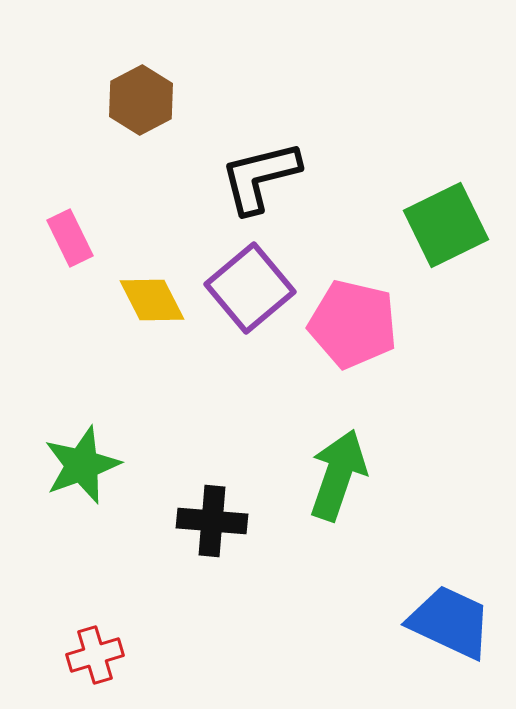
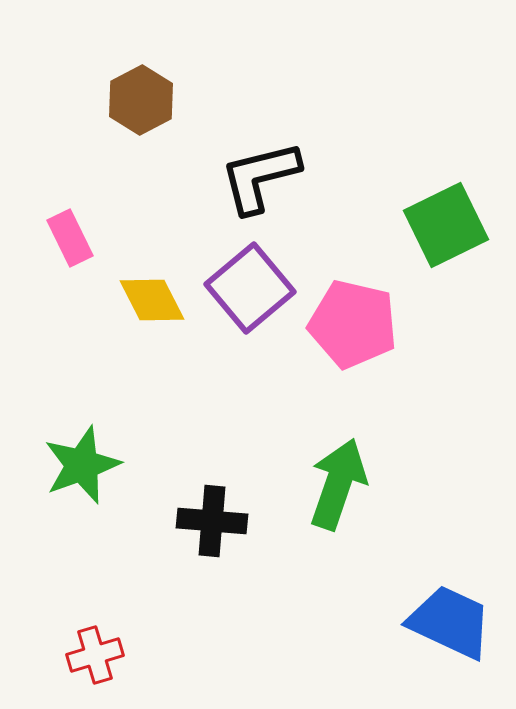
green arrow: moved 9 px down
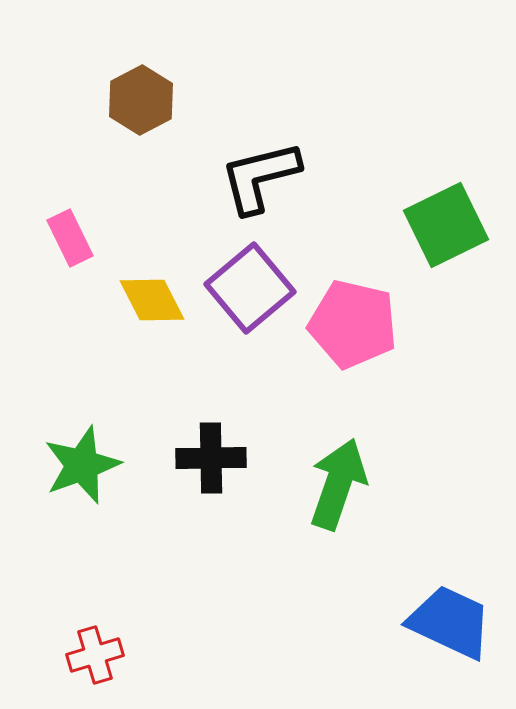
black cross: moved 1 px left, 63 px up; rotated 6 degrees counterclockwise
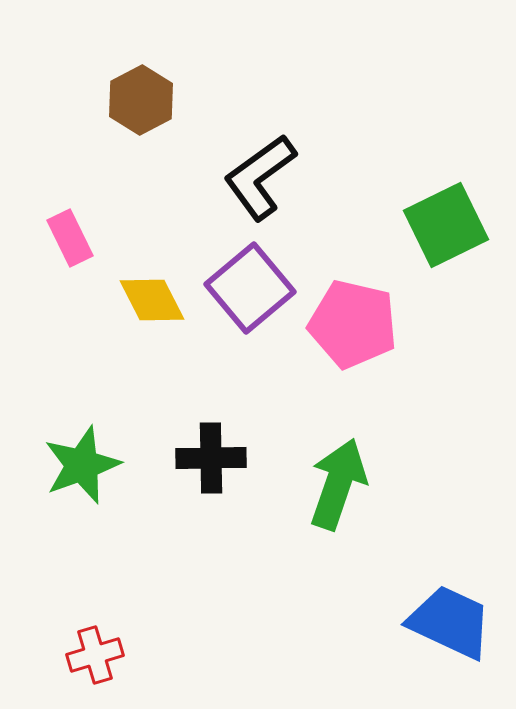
black L-shape: rotated 22 degrees counterclockwise
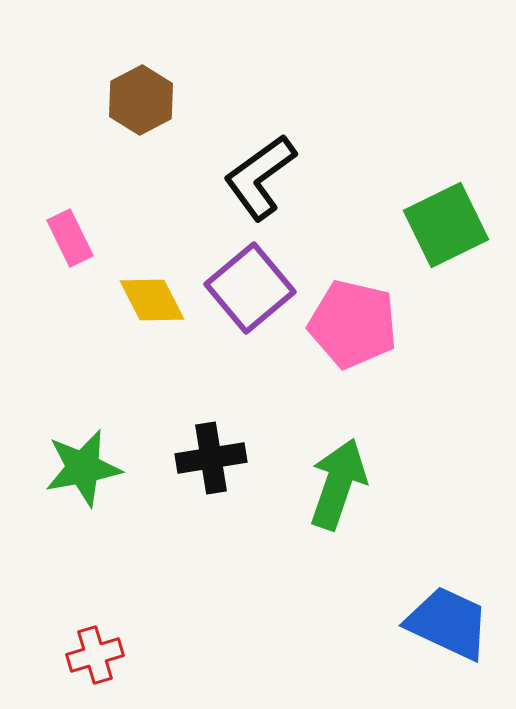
black cross: rotated 8 degrees counterclockwise
green star: moved 1 px right, 3 px down; rotated 10 degrees clockwise
blue trapezoid: moved 2 px left, 1 px down
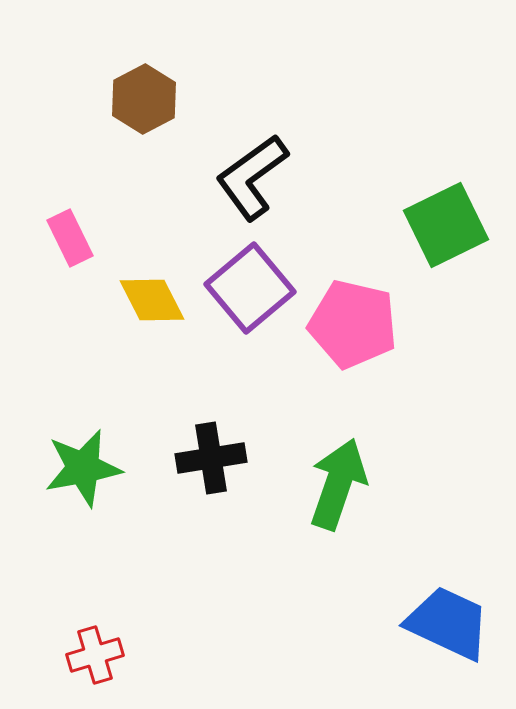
brown hexagon: moved 3 px right, 1 px up
black L-shape: moved 8 px left
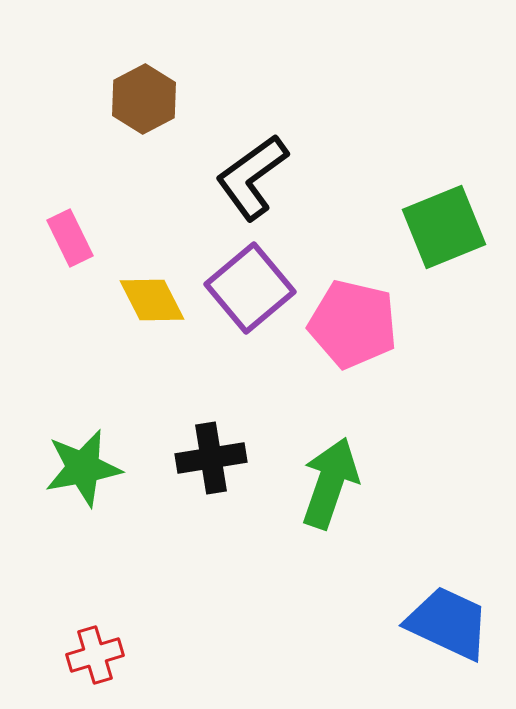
green square: moved 2 px left, 2 px down; rotated 4 degrees clockwise
green arrow: moved 8 px left, 1 px up
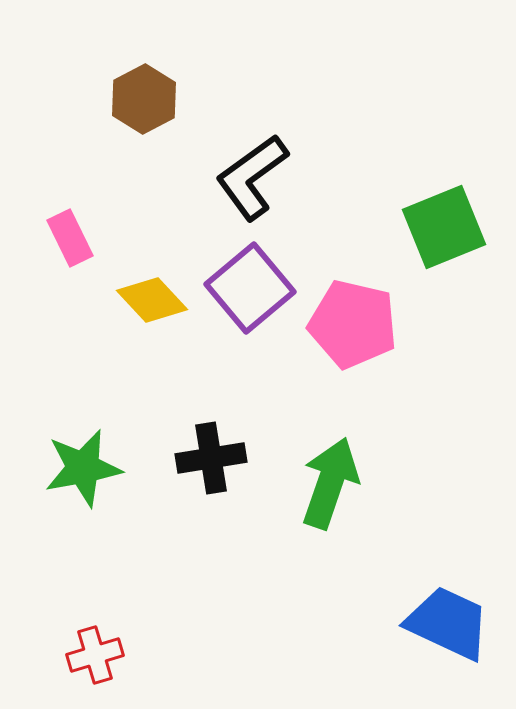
yellow diamond: rotated 16 degrees counterclockwise
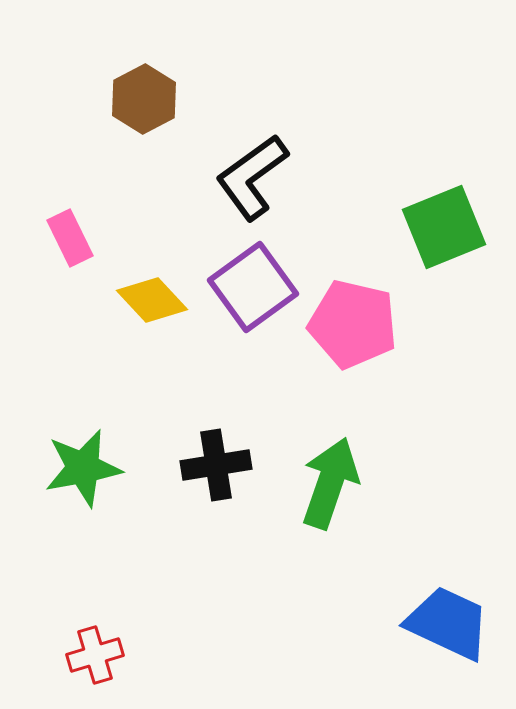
purple square: moved 3 px right, 1 px up; rotated 4 degrees clockwise
black cross: moved 5 px right, 7 px down
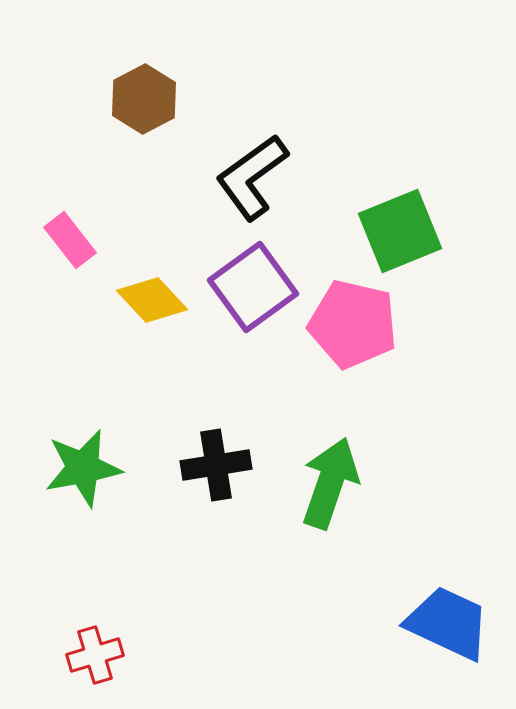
green square: moved 44 px left, 4 px down
pink rectangle: moved 2 px down; rotated 12 degrees counterclockwise
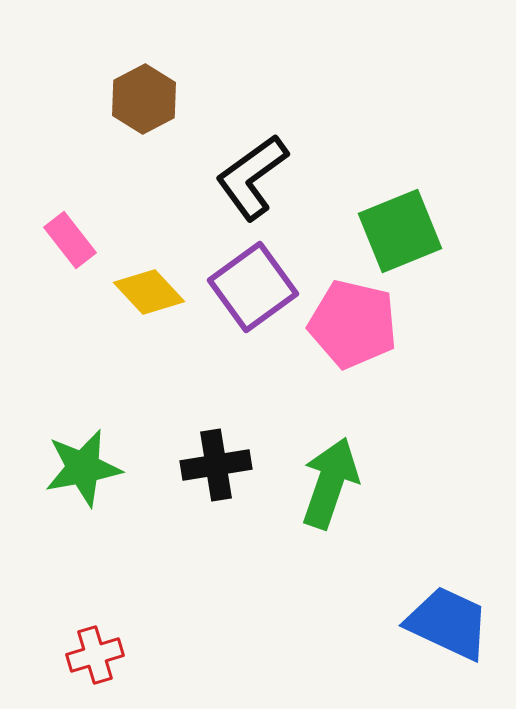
yellow diamond: moved 3 px left, 8 px up
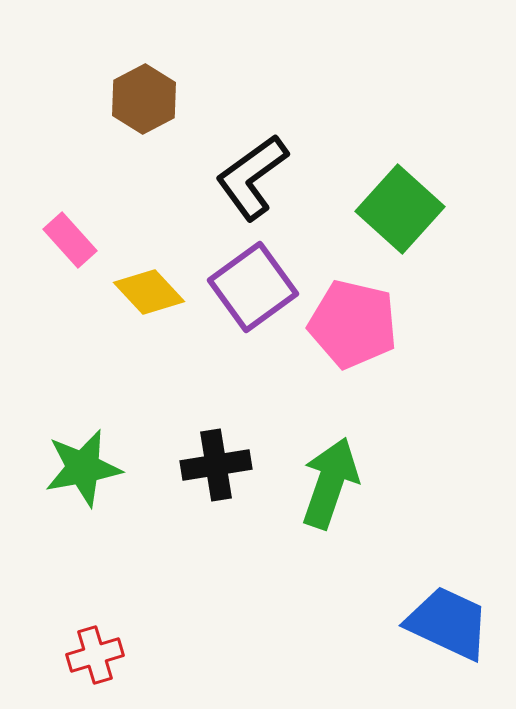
green square: moved 22 px up; rotated 26 degrees counterclockwise
pink rectangle: rotated 4 degrees counterclockwise
